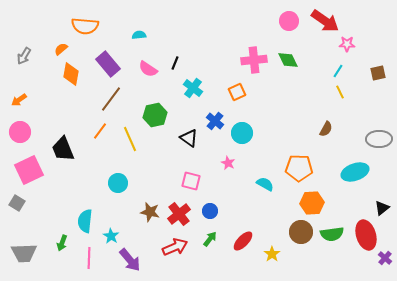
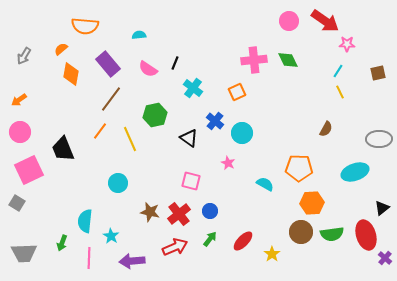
purple arrow at (130, 260): moved 2 px right, 1 px down; rotated 125 degrees clockwise
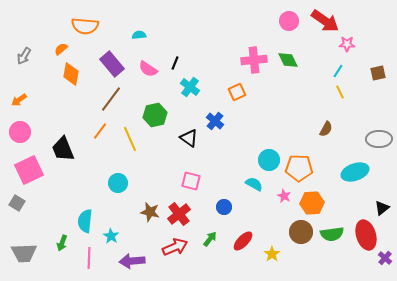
purple rectangle at (108, 64): moved 4 px right
cyan cross at (193, 88): moved 3 px left, 1 px up
cyan circle at (242, 133): moved 27 px right, 27 px down
pink star at (228, 163): moved 56 px right, 33 px down
cyan semicircle at (265, 184): moved 11 px left
blue circle at (210, 211): moved 14 px right, 4 px up
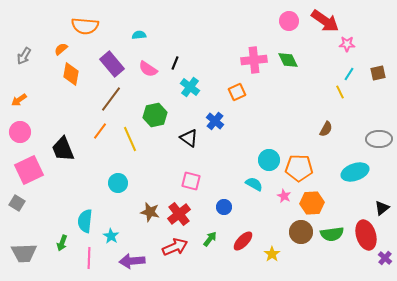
cyan line at (338, 71): moved 11 px right, 3 px down
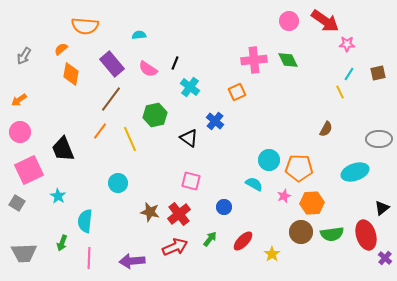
pink star at (284, 196): rotated 24 degrees clockwise
cyan star at (111, 236): moved 53 px left, 40 px up
